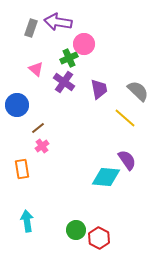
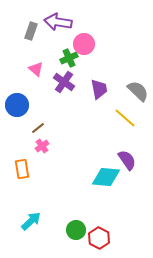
gray rectangle: moved 3 px down
cyan arrow: moved 4 px right; rotated 55 degrees clockwise
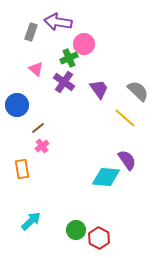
gray rectangle: moved 1 px down
purple trapezoid: rotated 25 degrees counterclockwise
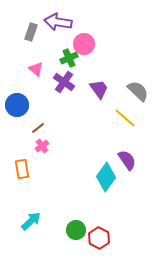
cyan diamond: rotated 60 degrees counterclockwise
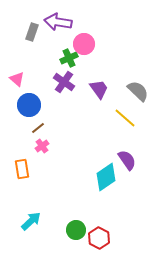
gray rectangle: moved 1 px right
pink triangle: moved 19 px left, 10 px down
blue circle: moved 12 px right
cyan diamond: rotated 20 degrees clockwise
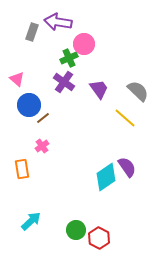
brown line: moved 5 px right, 10 px up
purple semicircle: moved 7 px down
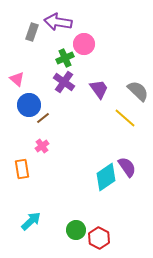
green cross: moved 4 px left
